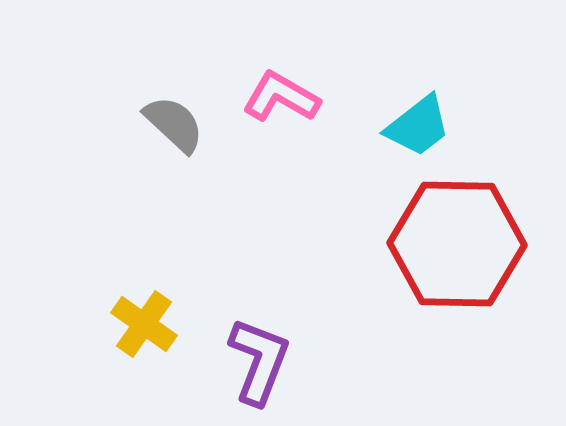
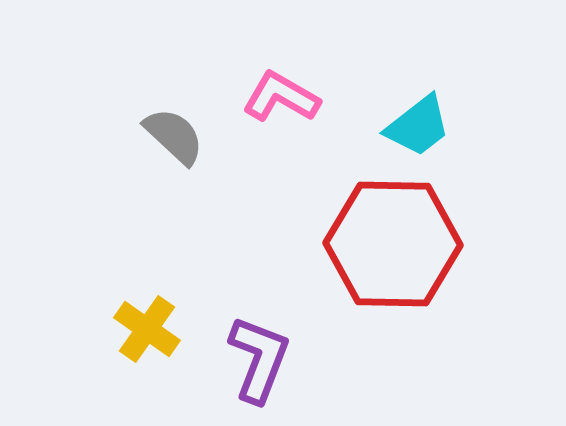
gray semicircle: moved 12 px down
red hexagon: moved 64 px left
yellow cross: moved 3 px right, 5 px down
purple L-shape: moved 2 px up
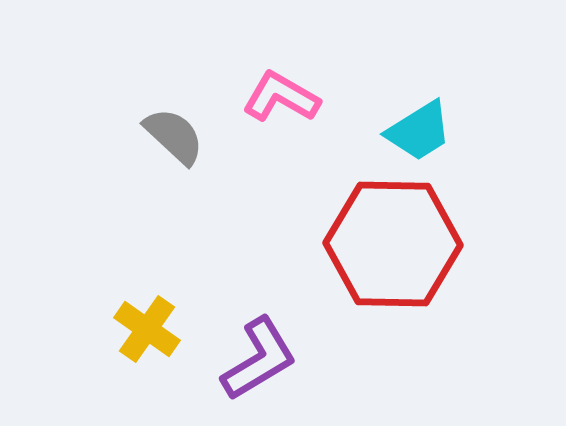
cyan trapezoid: moved 1 px right, 5 px down; rotated 6 degrees clockwise
purple L-shape: rotated 38 degrees clockwise
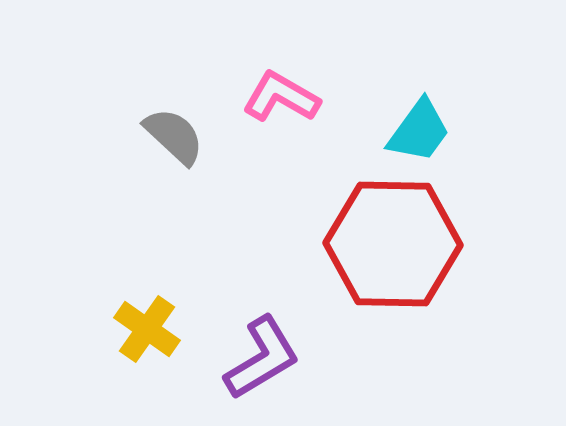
cyan trapezoid: rotated 22 degrees counterclockwise
purple L-shape: moved 3 px right, 1 px up
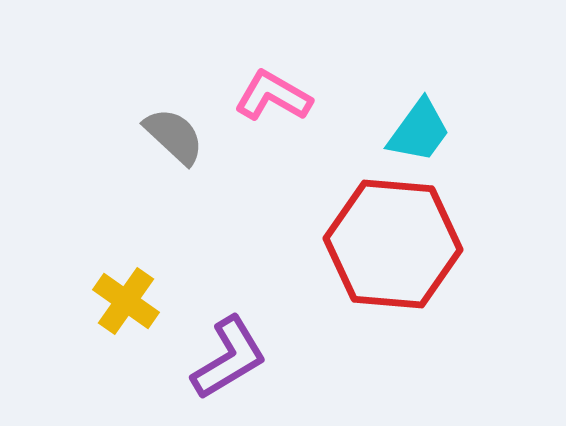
pink L-shape: moved 8 px left, 1 px up
red hexagon: rotated 4 degrees clockwise
yellow cross: moved 21 px left, 28 px up
purple L-shape: moved 33 px left
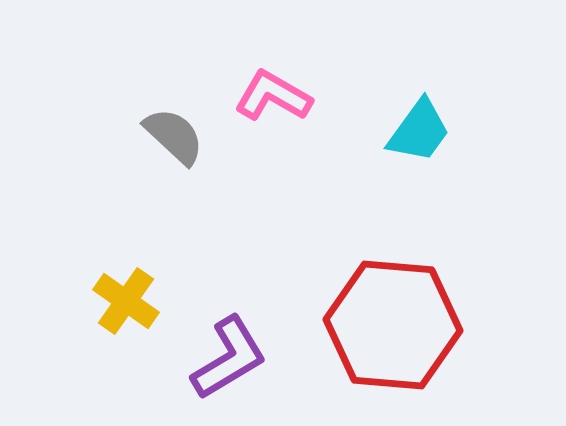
red hexagon: moved 81 px down
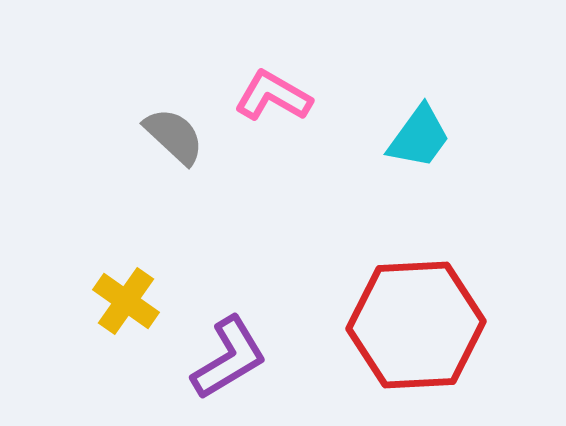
cyan trapezoid: moved 6 px down
red hexagon: moved 23 px right; rotated 8 degrees counterclockwise
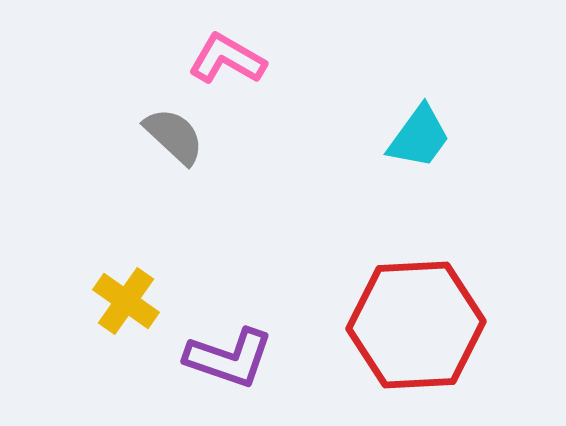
pink L-shape: moved 46 px left, 37 px up
purple L-shape: rotated 50 degrees clockwise
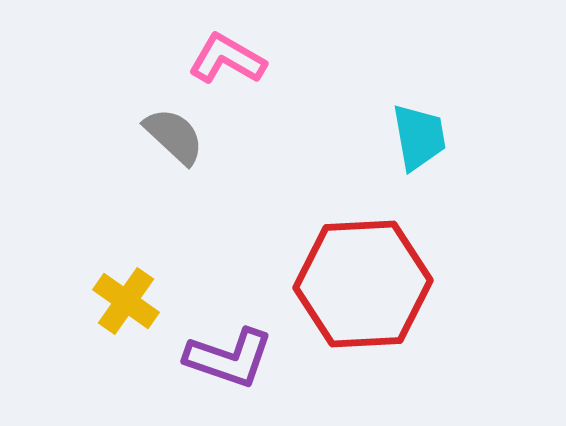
cyan trapezoid: rotated 46 degrees counterclockwise
red hexagon: moved 53 px left, 41 px up
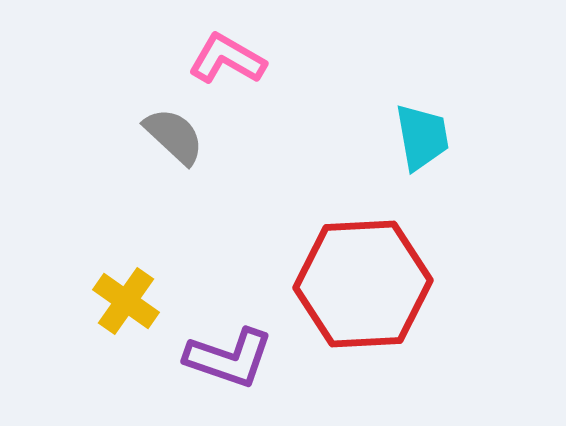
cyan trapezoid: moved 3 px right
